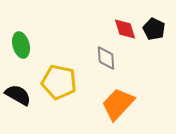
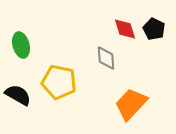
orange trapezoid: moved 13 px right
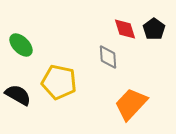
black pentagon: rotated 10 degrees clockwise
green ellipse: rotated 30 degrees counterclockwise
gray diamond: moved 2 px right, 1 px up
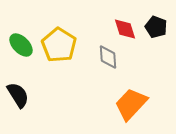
black pentagon: moved 2 px right, 2 px up; rotated 15 degrees counterclockwise
yellow pentagon: moved 37 px up; rotated 20 degrees clockwise
black semicircle: rotated 28 degrees clockwise
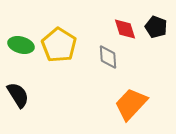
green ellipse: rotated 30 degrees counterclockwise
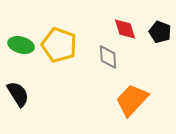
black pentagon: moved 4 px right, 5 px down
yellow pentagon: rotated 12 degrees counterclockwise
black semicircle: moved 1 px up
orange trapezoid: moved 1 px right, 4 px up
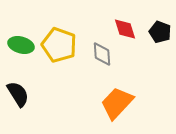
gray diamond: moved 6 px left, 3 px up
orange trapezoid: moved 15 px left, 3 px down
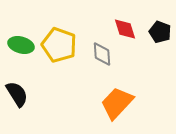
black semicircle: moved 1 px left
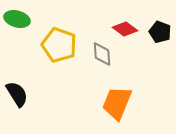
red diamond: rotated 35 degrees counterclockwise
green ellipse: moved 4 px left, 26 px up
orange trapezoid: rotated 21 degrees counterclockwise
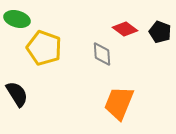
yellow pentagon: moved 15 px left, 3 px down
orange trapezoid: moved 2 px right
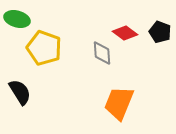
red diamond: moved 4 px down
gray diamond: moved 1 px up
black semicircle: moved 3 px right, 2 px up
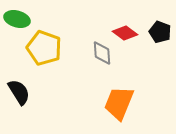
black semicircle: moved 1 px left
